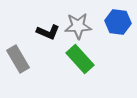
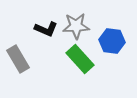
blue hexagon: moved 6 px left, 19 px down
gray star: moved 2 px left
black L-shape: moved 2 px left, 3 px up
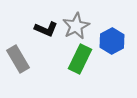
gray star: rotated 24 degrees counterclockwise
blue hexagon: rotated 25 degrees clockwise
green rectangle: rotated 68 degrees clockwise
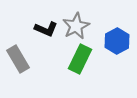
blue hexagon: moved 5 px right
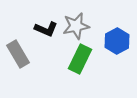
gray star: rotated 16 degrees clockwise
gray rectangle: moved 5 px up
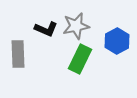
gray rectangle: rotated 28 degrees clockwise
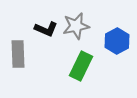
green rectangle: moved 1 px right, 7 px down
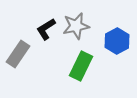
black L-shape: rotated 125 degrees clockwise
gray rectangle: rotated 36 degrees clockwise
